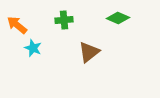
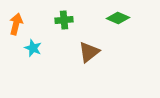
orange arrow: moved 1 px left, 1 px up; rotated 65 degrees clockwise
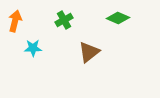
green cross: rotated 24 degrees counterclockwise
orange arrow: moved 1 px left, 3 px up
cyan star: rotated 24 degrees counterclockwise
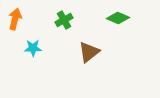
orange arrow: moved 2 px up
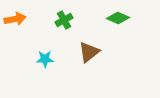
orange arrow: rotated 65 degrees clockwise
cyan star: moved 12 px right, 11 px down
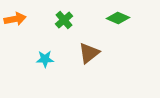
green cross: rotated 12 degrees counterclockwise
brown triangle: moved 1 px down
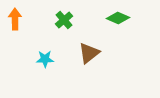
orange arrow: rotated 80 degrees counterclockwise
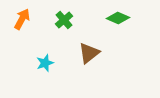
orange arrow: moved 7 px right; rotated 30 degrees clockwise
cyan star: moved 4 px down; rotated 18 degrees counterclockwise
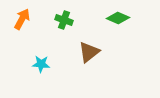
green cross: rotated 30 degrees counterclockwise
brown triangle: moved 1 px up
cyan star: moved 4 px left, 1 px down; rotated 24 degrees clockwise
